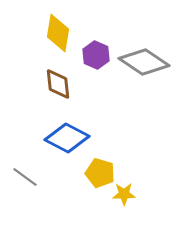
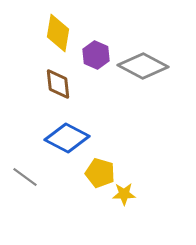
gray diamond: moved 1 px left, 4 px down; rotated 6 degrees counterclockwise
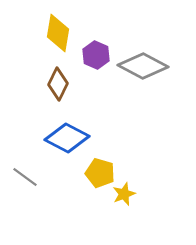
brown diamond: rotated 32 degrees clockwise
yellow star: rotated 20 degrees counterclockwise
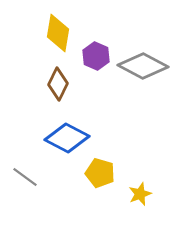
purple hexagon: moved 1 px down
yellow star: moved 16 px right
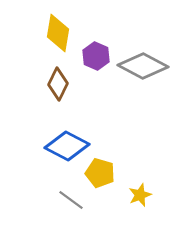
blue diamond: moved 8 px down
gray line: moved 46 px right, 23 px down
yellow star: moved 1 px down
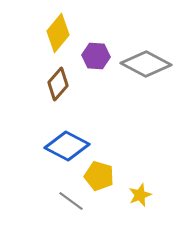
yellow diamond: rotated 30 degrees clockwise
purple hexagon: rotated 20 degrees counterclockwise
gray diamond: moved 3 px right, 2 px up
brown diamond: rotated 16 degrees clockwise
yellow pentagon: moved 1 px left, 3 px down
gray line: moved 1 px down
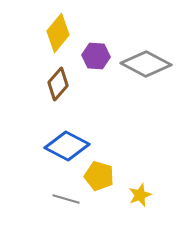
gray line: moved 5 px left, 2 px up; rotated 20 degrees counterclockwise
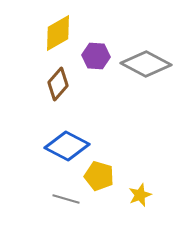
yellow diamond: rotated 21 degrees clockwise
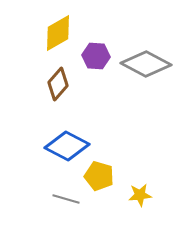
yellow star: rotated 15 degrees clockwise
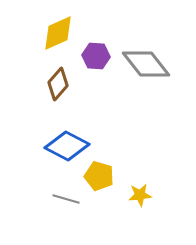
yellow diamond: rotated 6 degrees clockwise
gray diamond: rotated 24 degrees clockwise
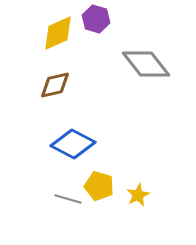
purple hexagon: moved 37 px up; rotated 12 degrees clockwise
brown diamond: moved 3 px left, 1 px down; rotated 36 degrees clockwise
blue diamond: moved 6 px right, 2 px up
yellow pentagon: moved 10 px down
yellow star: moved 2 px left; rotated 20 degrees counterclockwise
gray line: moved 2 px right
